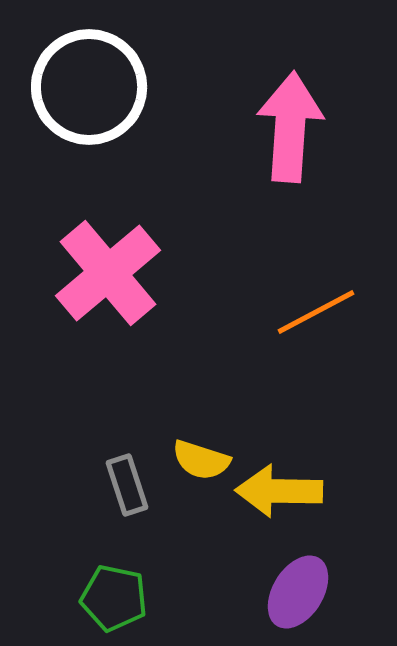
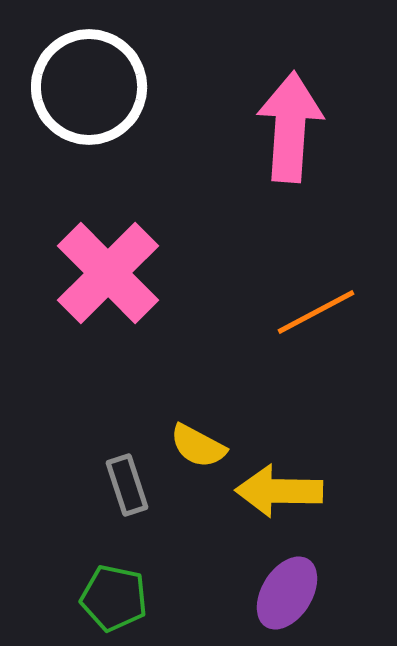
pink cross: rotated 5 degrees counterclockwise
yellow semicircle: moved 3 px left, 14 px up; rotated 10 degrees clockwise
purple ellipse: moved 11 px left, 1 px down
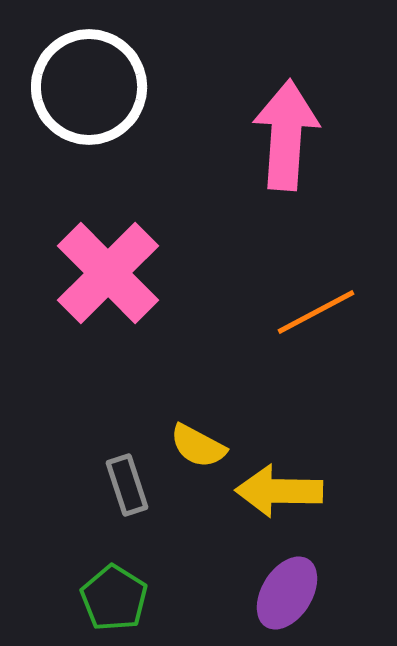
pink arrow: moved 4 px left, 8 px down
green pentagon: rotated 20 degrees clockwise
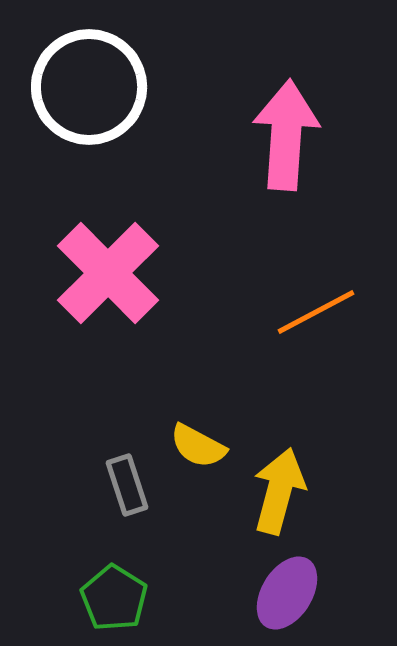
yellow arrow: rotated 104 degrees clockwise
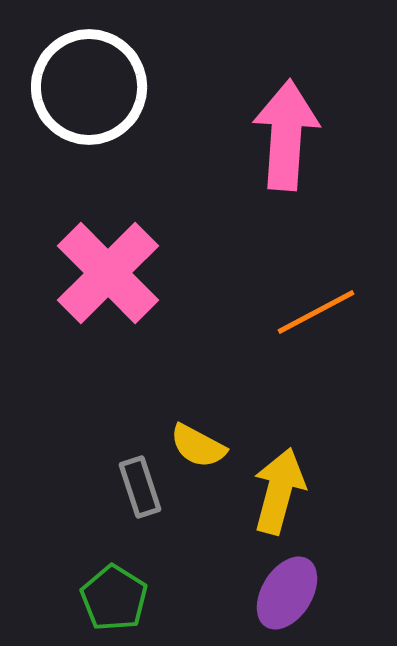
gray rectangle: moved 13 px right, 2 px down
